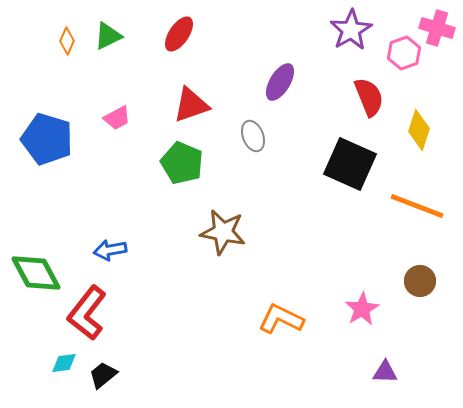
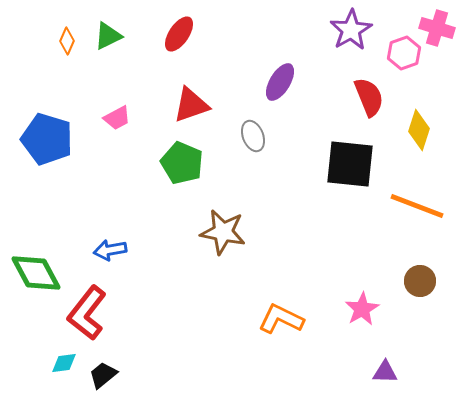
black square: rotated 18 degrees counterclockwise
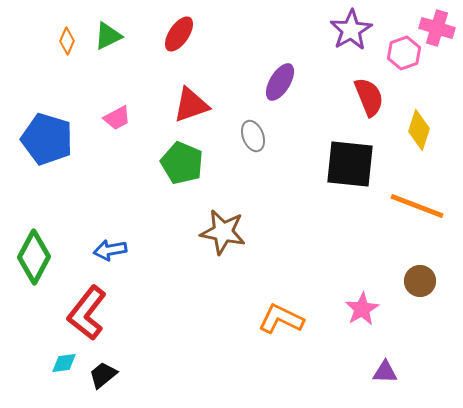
green diamond: moved 2 px left, 16 px up; rotated 56 degrees clockwise
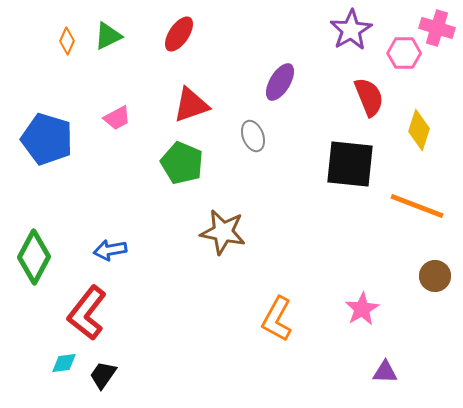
pink hexagon: rotated 20 degrees clockwise
brown circle: moved 15 px right, 5 px up
orange L-shape: moved 4 px left; rotated 87 degrees counterclockwise
black trapezoid: rotated 16 degrees counterclockwise
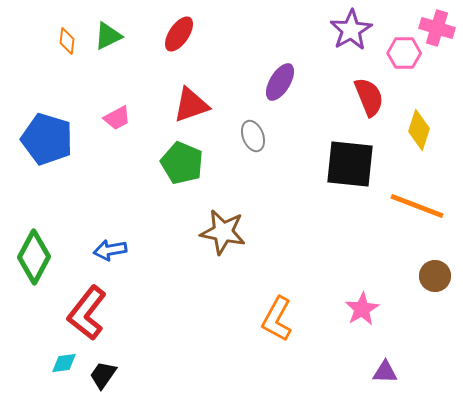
orange diamond: rotated 16 degrees counterclockwise
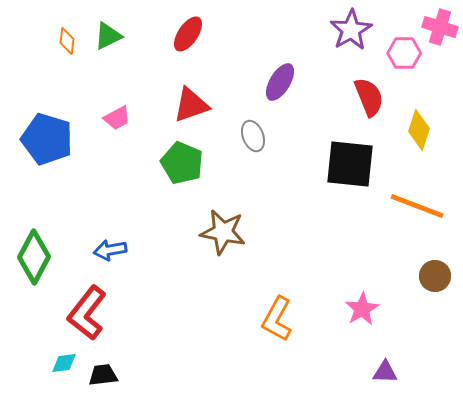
pink cross: moved 3 px right, 1 px up
red ellipse: moved 9 px right
black trapezoid: rotated 48 degrees clockwise
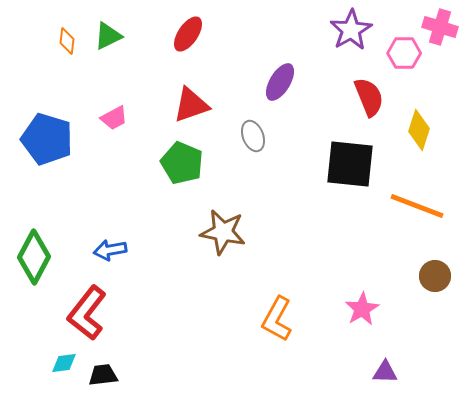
pink trapezoid: moved 3 px left
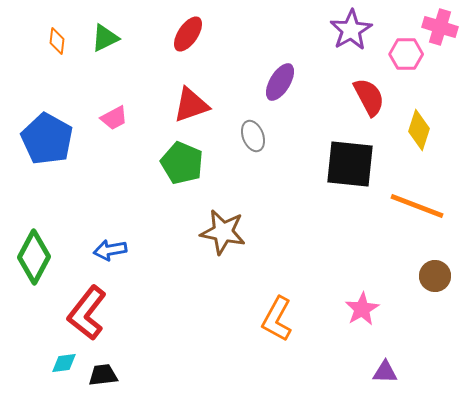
green triangle: moved 3 px left, 2 px down
orange diamond: moved 10 px left
pink hexagon: moved 2 px right, 1 px down
red semicircle: rotated 6 degrees counterclockwise
blue pentagon: rotated 12 degrees clockwise
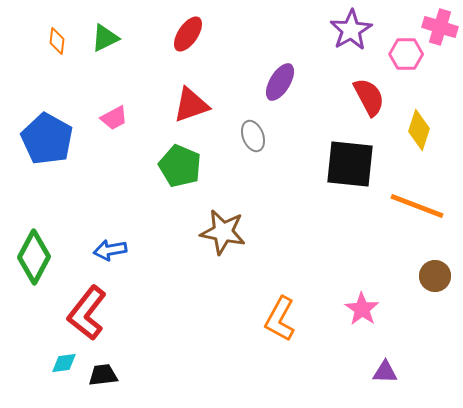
green pentagon: moved 2 px left, 3 px down
pink star: rotated 8 degrees counterclockwise
orange L-shape: moved 3 px right
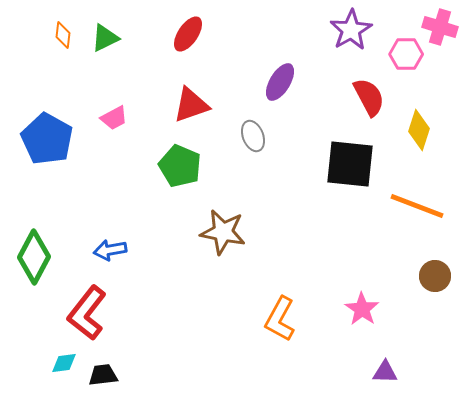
orange diamond: moved 6 px right, 6 px up
